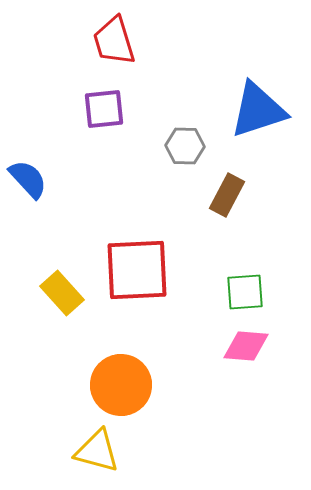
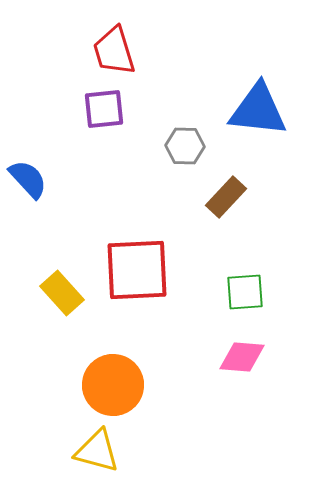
red trapezoid: moved 10 px down
blue triangle: rotated 24 degrees clockwise
brown rectangle: moved 1 px left, 2 px down; rotated 15 degrees clockwise
pink diamond: moved 4 px left, 11 px down
orange circle: moved 8 px left
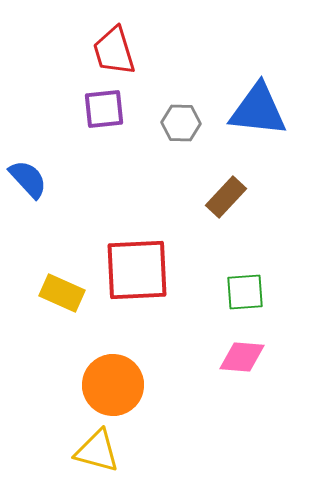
gray hexagon: moved 4 px left, 23 px up
yellow rectangle: rotated 24 degrees counterclockwise
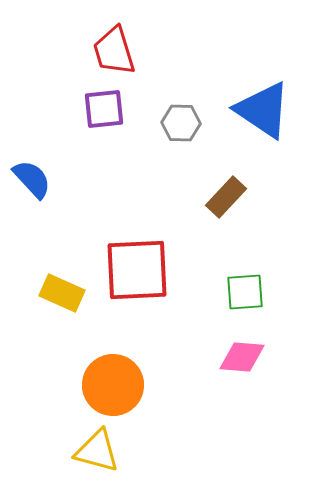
blue triangle: moved 5 px right; rotated 28 degrees clockwise
blue semicircle: moved 4 px right
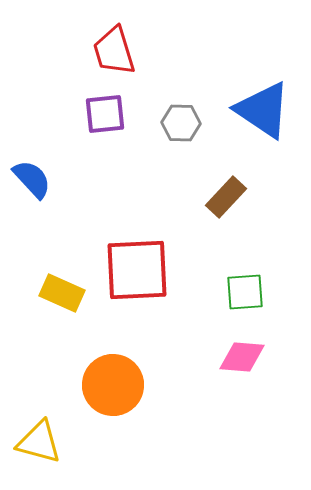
purple square: moved 1 px right, 5 px down
yellow triangle: moved 58 px left, 9 px up
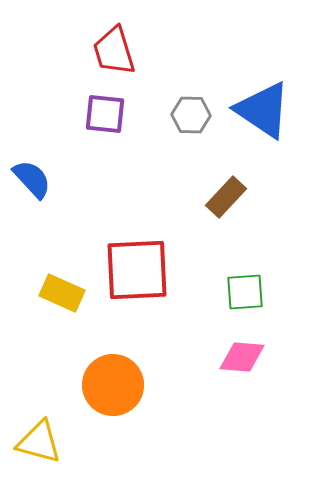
purple square: rotated 12 degrees clockwise
gray hexagon: moved 10 px right, 8 px up
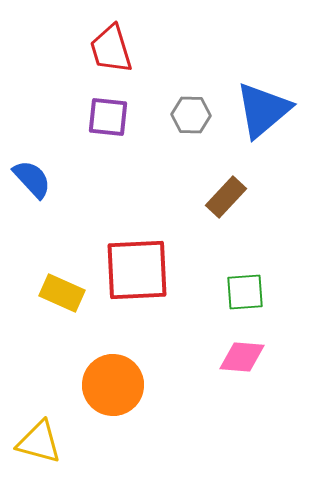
red trapezoid: moved 3 px left, 2 px up
blue triangle: rotated 46 degrees clockwise
purple square: moved 3 px right, 3 px down
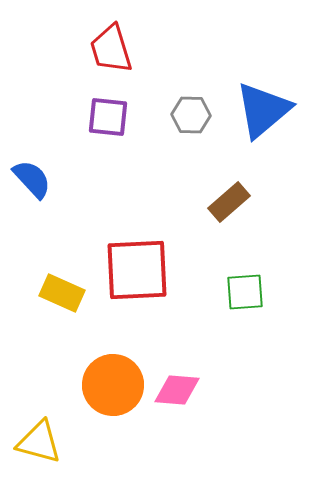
brown rectangle: moved 3 px right, 5 px down; rotated 6 degrees clockwise
pink diamond: moved 65 px left, 33 px down
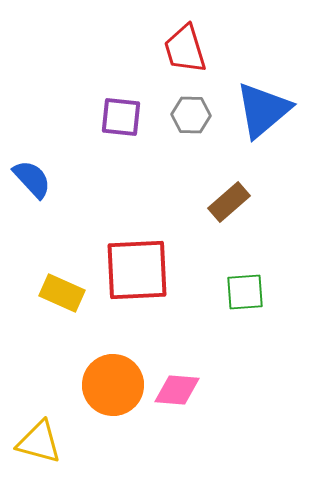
red trapezoid: moved 74 px right
purple square: moved 13 px right
